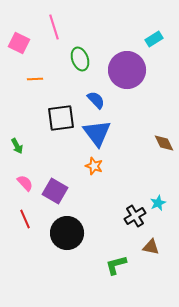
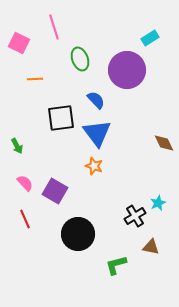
cyan rectangle: moved 4 px left, 1 px up
black circle: moved 11 px right, 1 px down
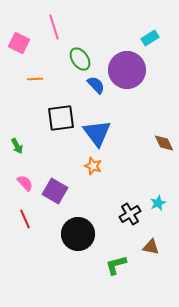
green ellipse: rotated 15 degrees counterclockwise
blue semicircle: moved 15 px up
orange star: moved 1 px left
black cross: moved 5 px left, 2 px up
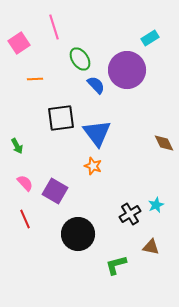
pink square: rotated 30 degrees clockwise
cyan star: moved 2 px left, 2 px down
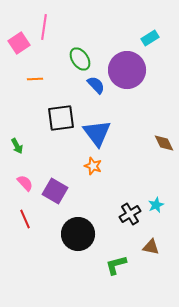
pink line: moved 10 px left; rotated 25 degrees clockwise
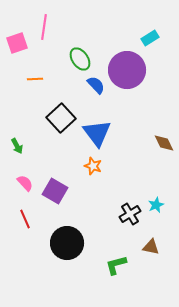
pink square: moved 2 px left; rotated 15 degrees clockwise
black square: rotated 36 degrees counterclockwise
black circle: moved 11 px left, 9 px down
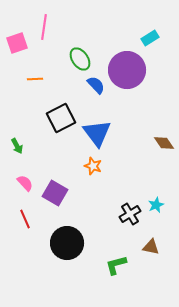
black square: rotated 16 degrees clockwise
brown diamond: rotated 10 degrees counterclockwise
purple square: moved 2 px down
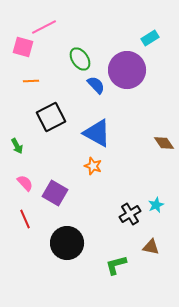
pink line: rotated 55 degrees clockwise
pink square: moved 6 px right, 4 px down; rotated 35 degrees clockwise
orange line: moved 4 px left, 2 px down
black square: moved 10 px left, 1 px up
blue triangle: rotated 24 degrees counterclockwise
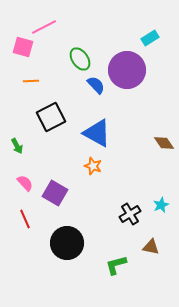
cyan star: moved 5 px right
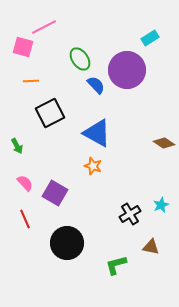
black square: moved 1 px left, 4 px up
brown diamond: rotated 20 degrees counterclockwise
